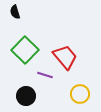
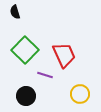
red trapezoid: moved 1 px left, 2 px up; rotated 16 degrees clockwise
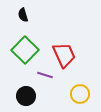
black semicircle: moved 8 px right, 3 px down
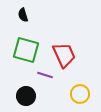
green square: moved 1 px right; rotated 28 degrees counterclockwise
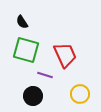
black semicircle: moved 1 px left, 7 px down; rotated 16 degrees counterclockwise
red trapezoid: moved 1 px right
black circle: moved 7 px right
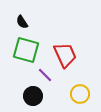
purple line: rotated 28 degrees clockwise
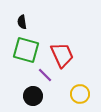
black semicircle: rotated 24 degrees clockwise
red trapezoid: moved 3 px left
